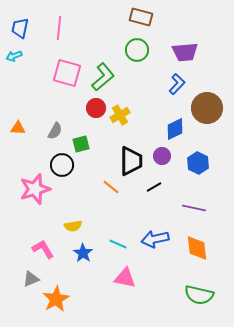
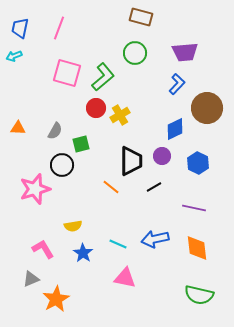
pink line: rotated 15 degrees clockwise
green circle: moved 2 px left, 3 px down
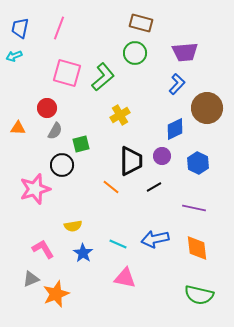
brown rectangle: moved 6 px down
red circle: moved 49 px left
orange star: moved 5 px up; rotated 8 degrees clockwise
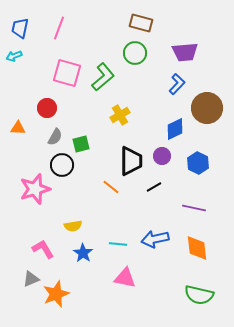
gray semicircle: moved 6 px down
cyan line: rotated 18 degrees counterclockwise
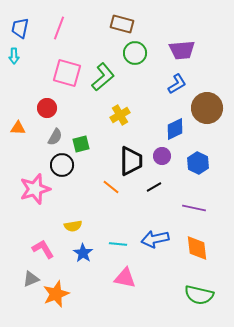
brown rectangle: moved 19 px left, 1 px down
purple trapezoid: moved 3 px left, 2 px up
cyan arrow: rotated 70 degrees counterclockwise
blue L-shape: rotated 15 degrees clockwise
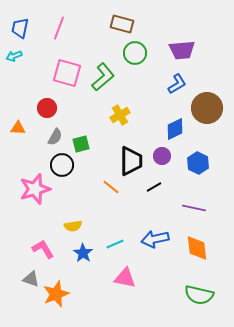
cyan arrow: rotated 70 degrees clockwise
cyan line: moved 3 px left; rotated 30 degrees counterclockwise
gray triangle: rotated 42 degrees clockwise
